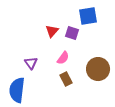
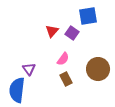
purple square: rotated 16 degrees clockwise
pink semicircle: moved 1 px down
purple triangle: moved 2 px left, 6 px down
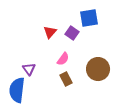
blue square: moved 1 px right, 2 px down
red triangle: moved 2 px left, 1 px down
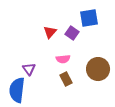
pink semicircle: rotated 48 degrees clockwise
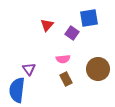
red triangle: moved 3 px left, 7 px up
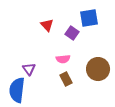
red triangle: rotated 24 degrees counterclockwise
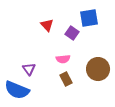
blue semicircle: rotated 75 degrees counterclockwise
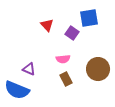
purple triangle: rotated 32 degrees counterclockwise
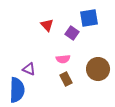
blue semicircle: rotated 110 degrees counterclockwise
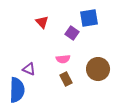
red triangle: moved 5 px left, 3 px up
